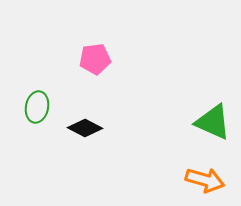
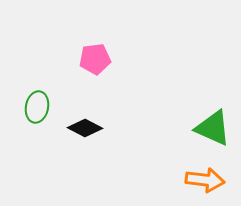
green triangle: moved 6 px down
orange arrow: rotated 9 degrees counterclockwise
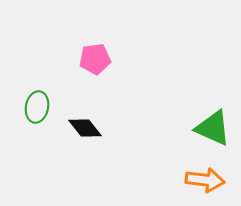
black diamond: rotated 24 degrees clockwise
